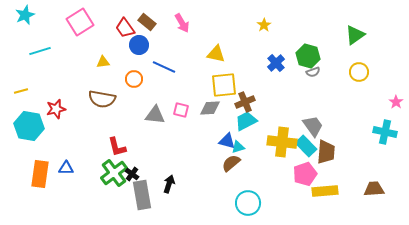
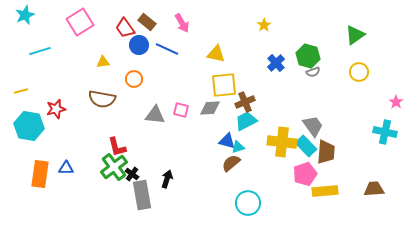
blue line at (164, 67): moved 3 px right, 18 px up
green cross at (114, 173): moved 6 px up
black arrow at (169, 184): moved 2 px left, 5 px up
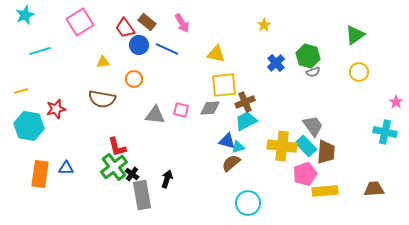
yellow cross at (282, 142): moved 4 px down
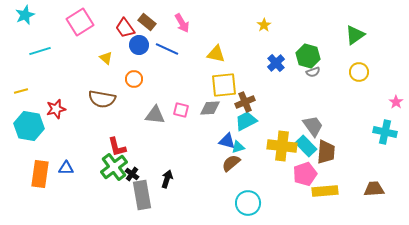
yellow triangle at (103, 62): moved 3 px right, 4 px up; rotated 48 degrees clockwise
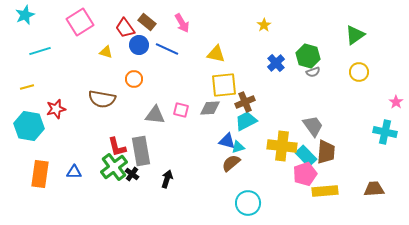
yellow triangle at (106, 58): moved 6 px up; rotated 24 degrees counterclockwise
yellow line at (21, 91): moved 6 px right, 4 px up
cyan rectangle at (306, 146): moved 10 px down
blue triangle at (66, 168): moved 8 px right, 4 px down
gray rectangle at (142, 195): moved 1 px left, 44 px up
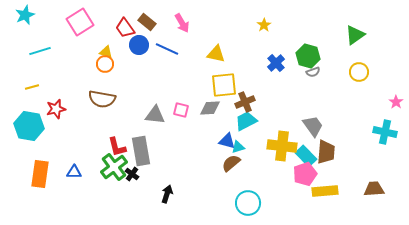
orange circle at (134, 79): moved 29 px left, 15 px up
yellow line at (27, 87): moved 5 px right
black arrow at (167, 179): moved 15 px down
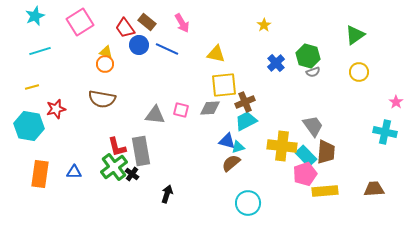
cyan star at (25, 15): moved 10 px right, 1 px down
